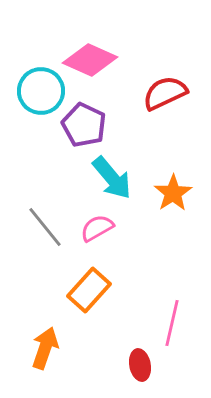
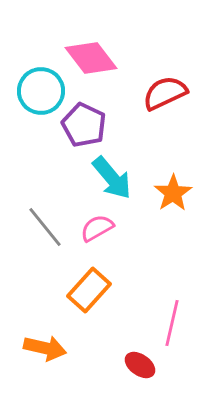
pink diamond: moved 1 px right, 2 px up; rotated 28 degrees clockwise
orange arrow: rotated 84 degrees clockwise
red ellipse: rotated 44 degrees counterclockwise
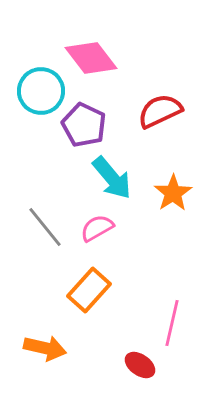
red semicircle: moved 5 px left, 18 px down
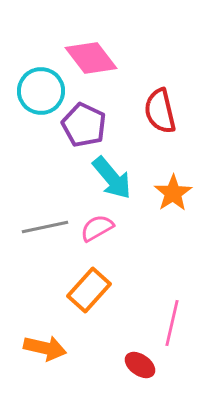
red semicircle: rotated 78 degrees counterclockwise
gray line: rotated 63 degrees counterclockwise
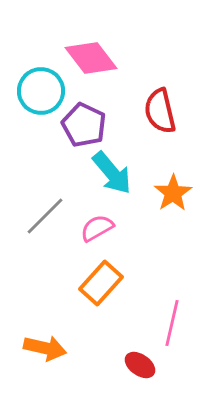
cyan arrow: moved 5 px up
gray line: moved 11 px up; rotated 33 degrees counterclockwise
orange rectangle: moved 12 px right, 7 px up
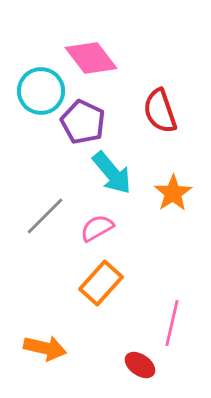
red semicircle: rotated 6 degrees counterclockwise
purple pentagon: moved 1 px left, 3 px up
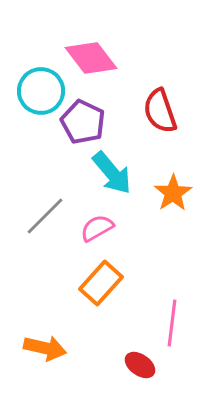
pink line: rotated 6 degrees counterclockwise
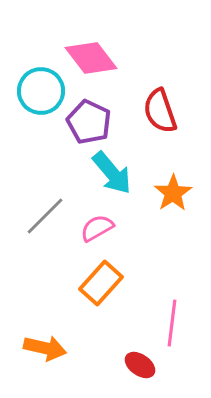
purple pentagon: moved 6 px right
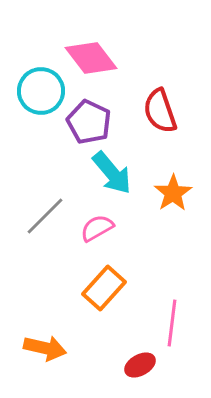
orange rectangle: moved 3 px right, 5 px down
red ellipse: rotated 64 degrees counterclockwise
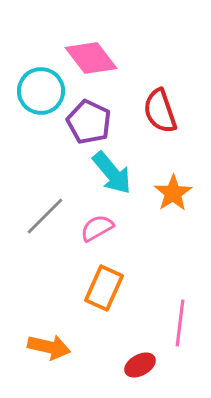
orange rectangle: rotated 18 degrees counterclockwise
pink line: moved 8 px right
orange arrow: moved 4 px right, 1 px up
